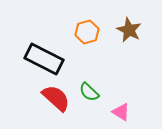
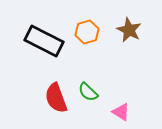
black rectangle: moved 18 px up
green semicircle: moved 1 px left
red semicircle: rotated 152 degrees counterclockwise
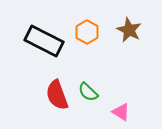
orange hexagon: rotated 15 degrees counterclockwise
red semicircle: moved 1 px right, 3 px up
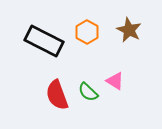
pink triangle: moved 6 px left, 31 px up
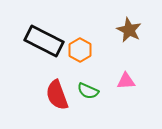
orange hexagon: moved 7 px left, 18 px down
pink triangle: moved 11 px right; rotated 36 degrees counterclockwise
green semicircle: moved 1 px up; rotated 20 degrees counterclockwise
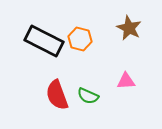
brown star: moved 2 px up
orange hexagon: moved 11 px up; rotated 15 degrees counterclockwise
green semicircle: moved 5 px down
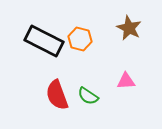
green semicircle: rotated 10 degrees clockwise
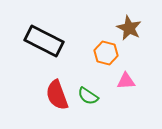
orange hexagon: moved 26 px right, 14 px down
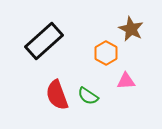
brown star: moved 2 px right, 1 px down
black rectangle: rotated 69 degrees counterclockwise
orange hexagon: rotated 15 degrees clockwise
